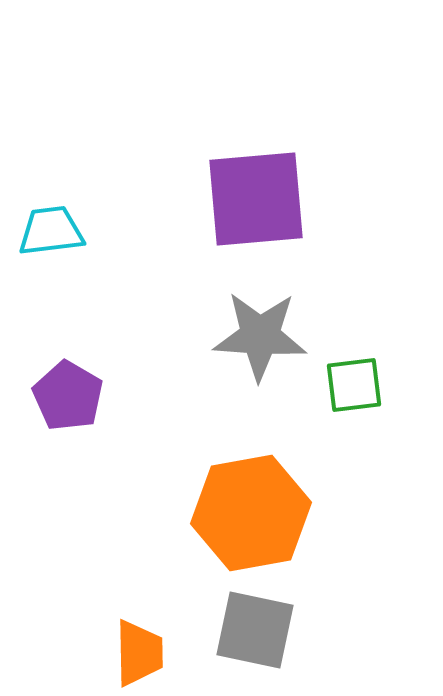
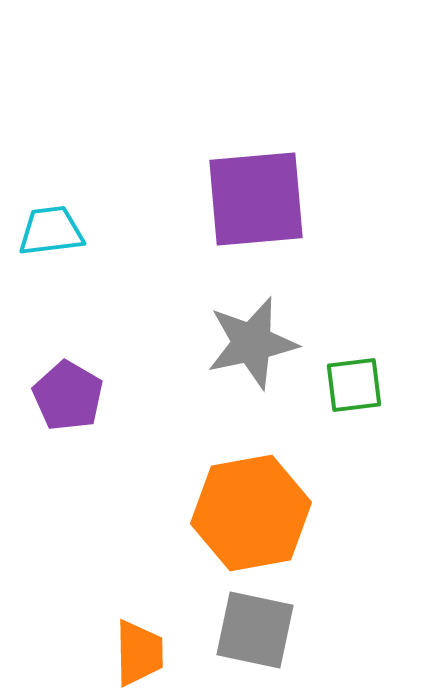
gray star: moved 8 px left, 7 px down; rotated 16 degrees counterclockwise
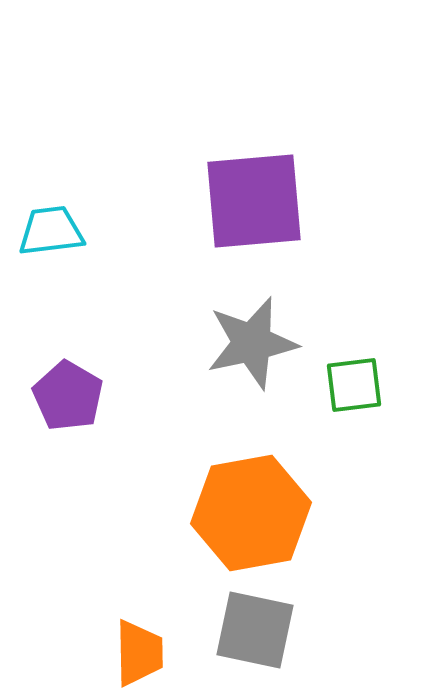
purple square: moved 2 px left, 2 px down
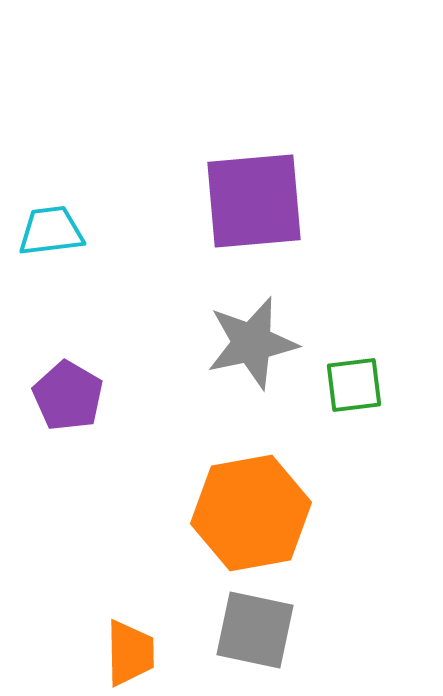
orange trapezoid: moved 9 px left
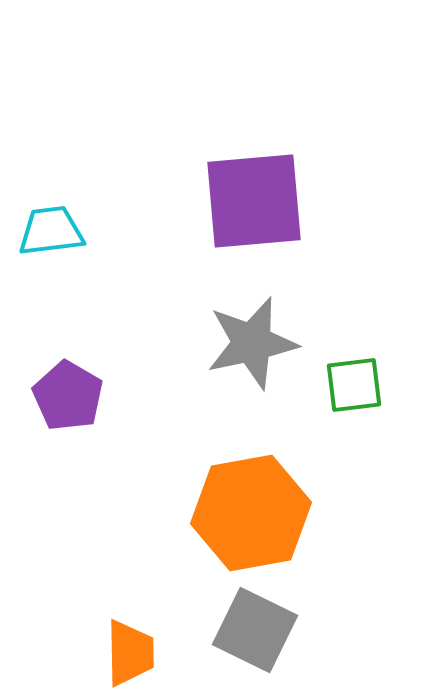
gray square: rotated 14 degrees clockwise
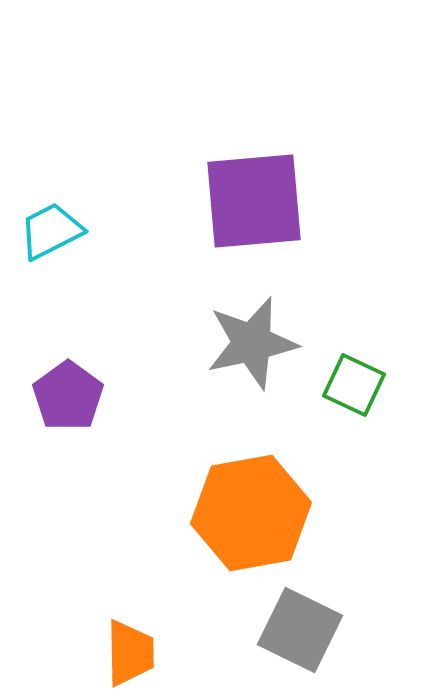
cyan trapezoid: rotated 20 degrees counterclockwise
green square: rotated 32 degrees clockwise
purple pentagon: rotated 6 degrees clockwise
gray square: moved 45 px right
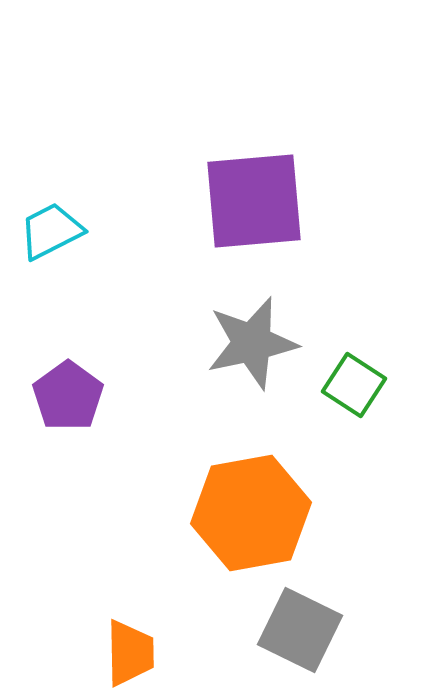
green square: rotated 8 degrees clockwise
